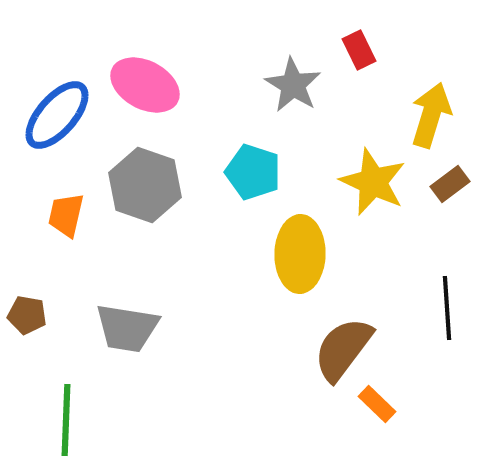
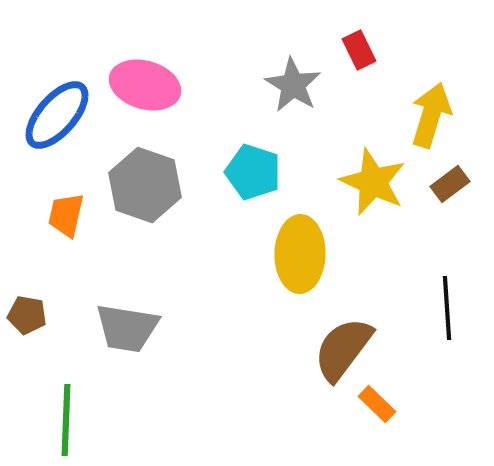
pink ellipse: rotated 12 degrees counterclockwise
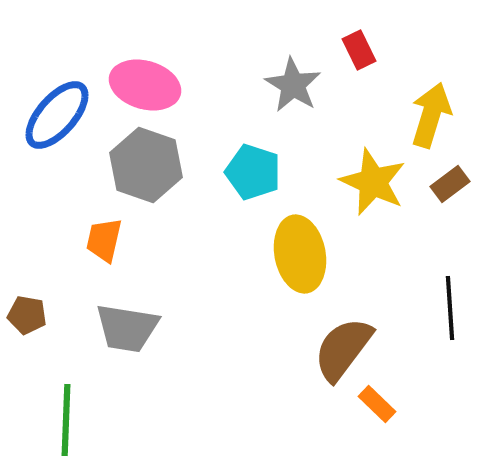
gray hexagon: moved 1 px right, 20 px up
orange trapezoid: moved 38 px right, 25 px down
yellow ellipse: rotated 12 degrees counterclockwise
black line: moved 3 px right
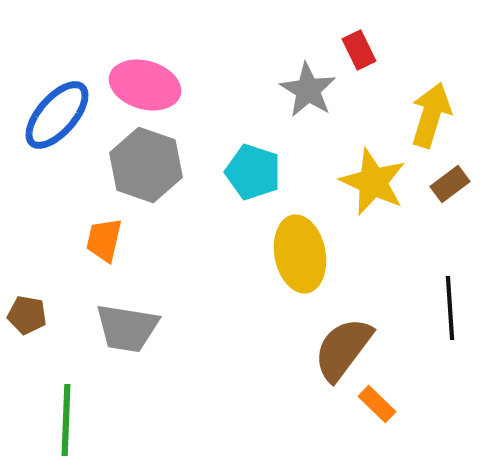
gray star: moved 15 px right, 5 px down
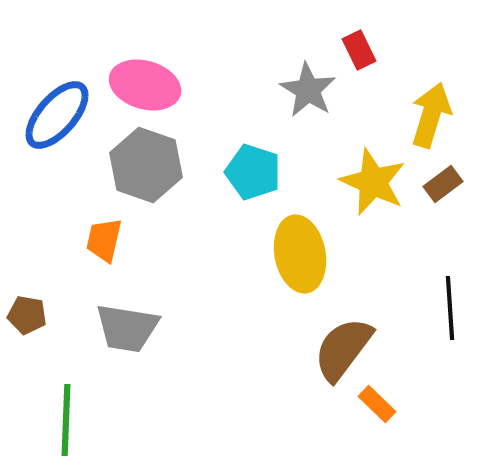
brown rectangle: moved 7 px left
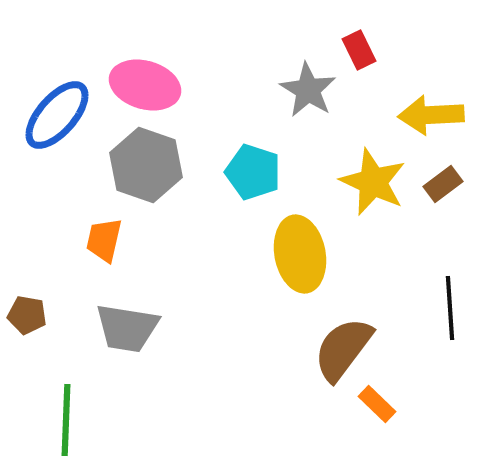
yellow arrow: rotated 110 degrees counterclockwise
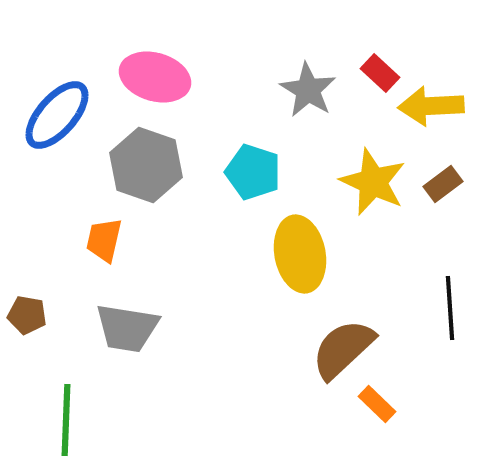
red rectangle: moved 21 px right, 23 px down; rotated 21 degrees counterclockwise
pink ellipse: moved 10 px right, 8 px up
yellow arrow: moved 9 px up
brown semicircle: rotated 10 degrees clockwise
